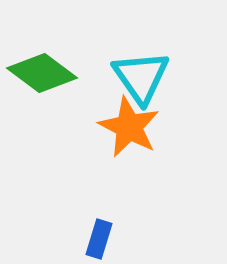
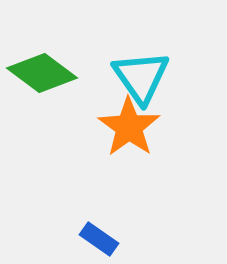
orange star: rotated 8 degrees clockwise
blue rectangle: rotated 72 degrees counterclockwise
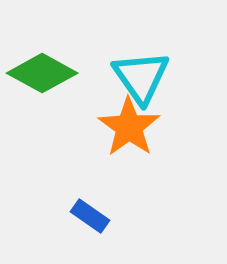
green diamond: rotated 8 degrees counterclockwise
blue rectangle: moved 9 px left, 23 px up
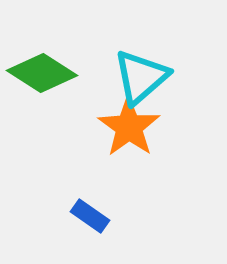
green diamond: rotated 4 degrees clockwise
cyan triangle: rotated 24 degrees clockwise
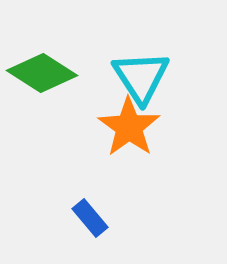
cyan triangle: rotated 22 degrees counterclockwise
blue rectangle: moved 2 px down; rotated 15 degrees clockwise
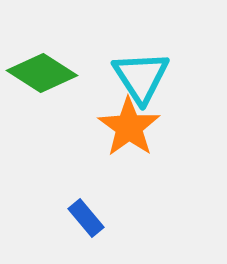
blue rectangle: moved 4 px left
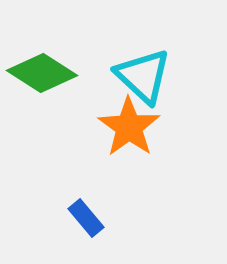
cyan triangle: moved 2 px right, 1 px up; rotated 14 degrees counterclockwise
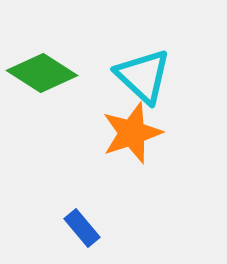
orange star: moved 3 px right, 6 px down; rotated 18 degrees clockwise
blue rectangle: moved 4 px left, 10 px down
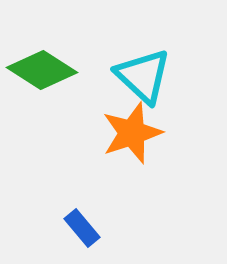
green diamond: moved 3 px up
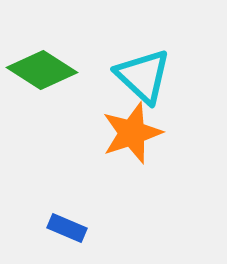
blue rectangle: moved 15 px left; rotated 27 degrees counterclockwise
